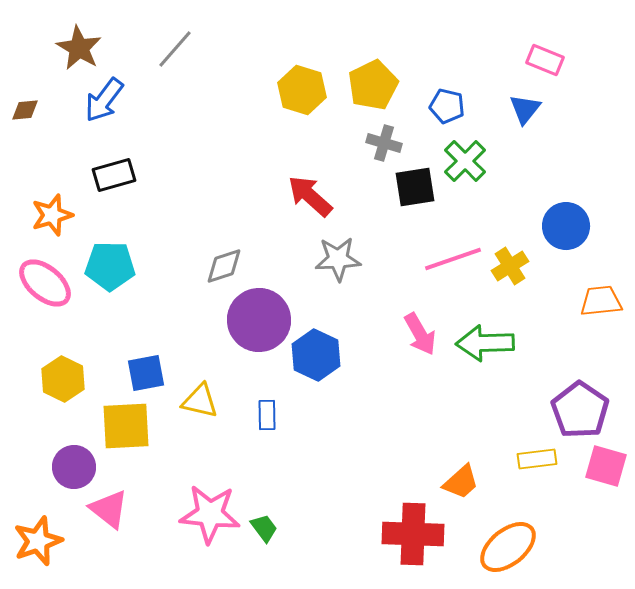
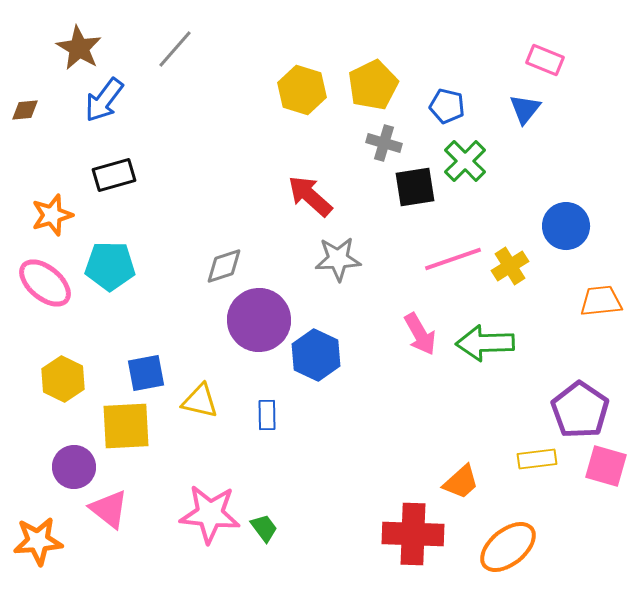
orange star at (38, 541): rotated 15 degrees clockwise
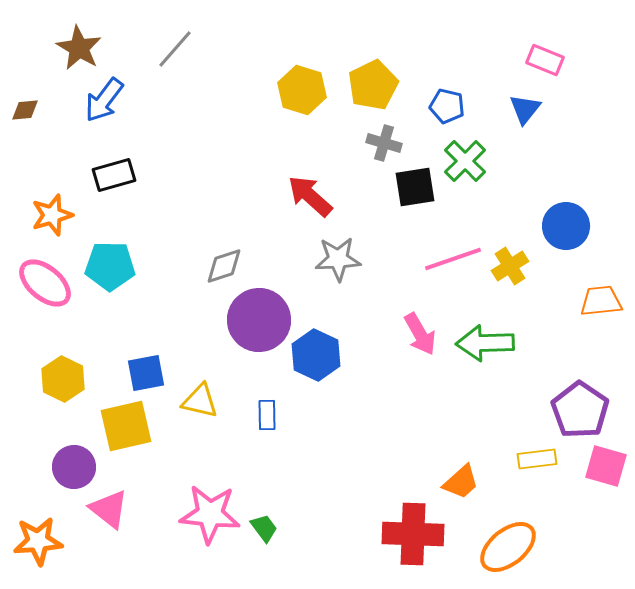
yellow square at (126, 426): rotated 10 degrees counterclockwise
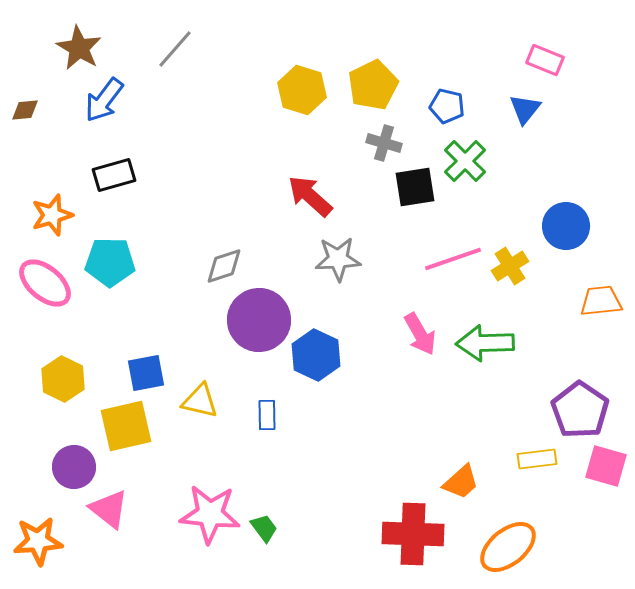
cyan pentagon at (110, 266): moved 4 px up
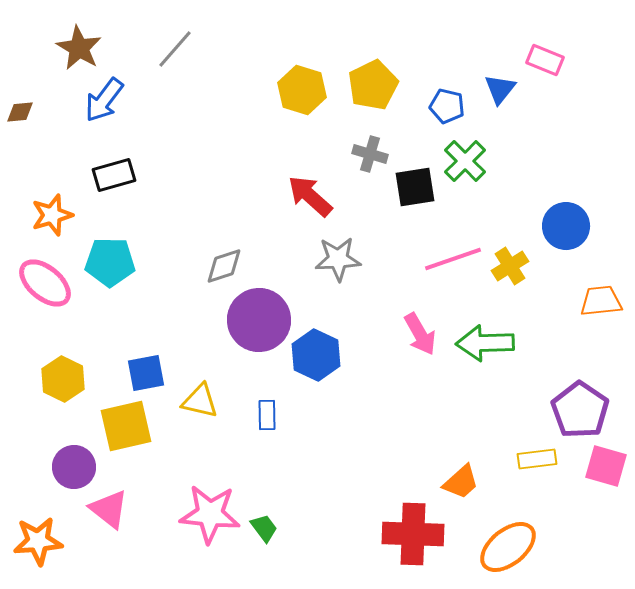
blue triangle at (525, 109): moved 25 px left, 20 px up
brown diamond at (25, 110): moved 5 px left, 2 px down
gray cross at (384, 143): moved 14 px left, 11 px down
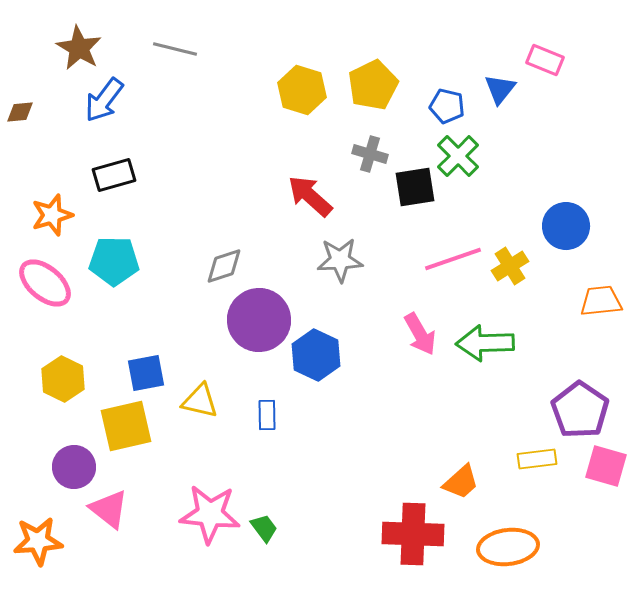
gray line at (175, 49): rotated 63 degrees clockwise
green cross at (465, 161): moved 7 px left, 5 px up
gray star at (338, 259): moved 2 px right, 1 px down
cyan pentagon at (110, 262): moved 4 px right, 1 px up
orange ellipse at (508, 547): rotated 32 degrees clockwise
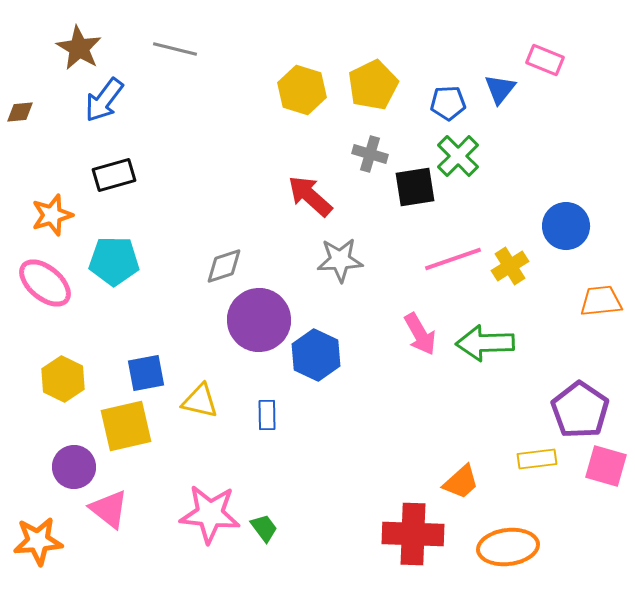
blue pentagon at (447, 106): moved 1 px right, 3 px up; rotated 16 degrees counterclockwise
